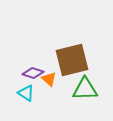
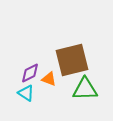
purple diamond: moved 3 px left; rotated 45 degrees counterclockwise
orange triangle: rotated 21 degrees counterclockwise
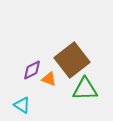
brown square: rotated 24 degrees counterclockwise
purple diamond: moved 2 px right, 3 px up
cyan triangle: moved 4 px left, 12 px down
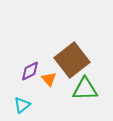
purple diamond: moved 2 px left, 1 px down
orange triangle: rotated 28 degrees clockwise
cyan triangle: rotated 48 degrees clockwise
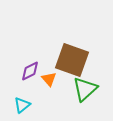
brown square: rotated 32 degrees counterclockwise
green triangle: rotated 40 degrees counterclockwise
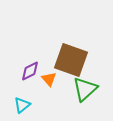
brown square: moved 1 px left
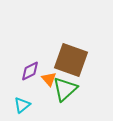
green triangle: moved 20 px left
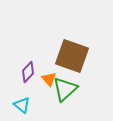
brown square: moved 1 px right, 4 px up
purple diamond: moved 2 px left, 1 px down; rotated 20 degrees counterclockwise
cyan triangle: rotated 42 degrees counterclockwise
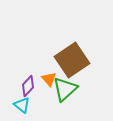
brown square: moved 4 px down; rotated 36 degrees clockwise
purple diamond: moved 14 px down
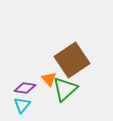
purple diamond: moved 3 px left, 2 px down; rotated 55 degrees clockwise
cyan triangle: rotated 30 degrees clockwise
